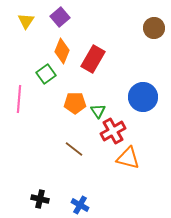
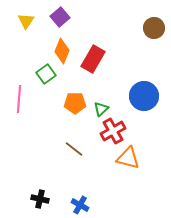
blue circle: moved 1 px right, 1 px up
green triangle: moved 3 px right, 2 px up; rotated 21 degrees clockwise
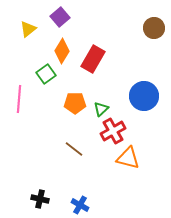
yellow triangle: moved 2 px right, 8 px down; rotated 18 degrees clockwise
orange diamond: rotated 10 degrees clockwise
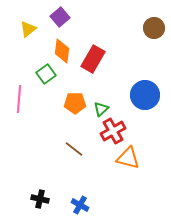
orange diamond: rotated 25 degrees counterclockwise
blue circle: moved 1 px right, 1 px up
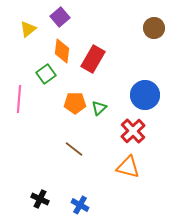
green triangle: moved 2 px left, 1 px up
red cross: moved 20 px right; rotated 15 degrees counterclockwise
orange triangle: moved 9 px down
black cross: rotated 12 degrees clockwise
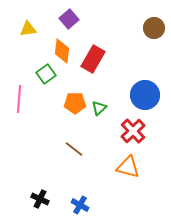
purple square: moved 9 px right, 2 px down
yellow triangle: rotated 30 degrees clockwise
